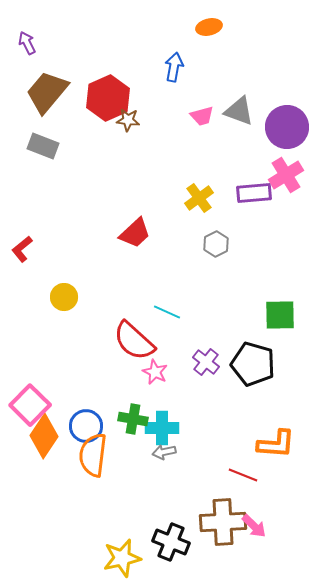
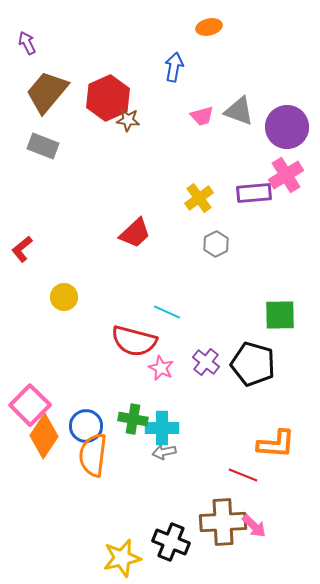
red semicircle: rotated 27 degrees counterclockwise
pink star: moved 6 px right, 4 px up
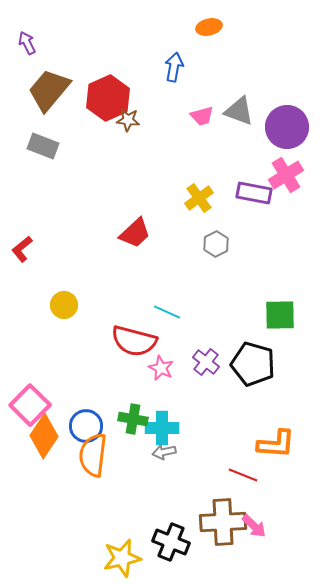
brown trapezoid: moved 2 px right, 2 px up
purple rectangle: rotated 16 degrees clockwise
yellow circle: moved 8 px down
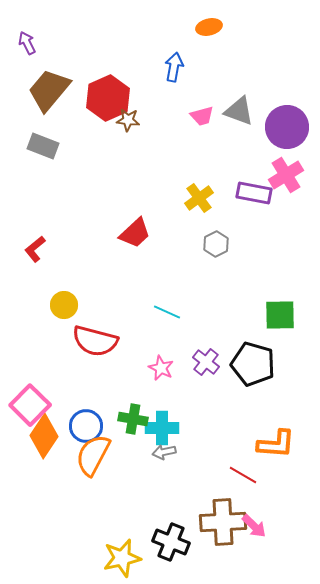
red L-shape: moved 13 px right
red semicircle: moved 39 px left
orange semicircle: rotated 21 degrees clockwise
red line: rotated 8 degrees clockwise
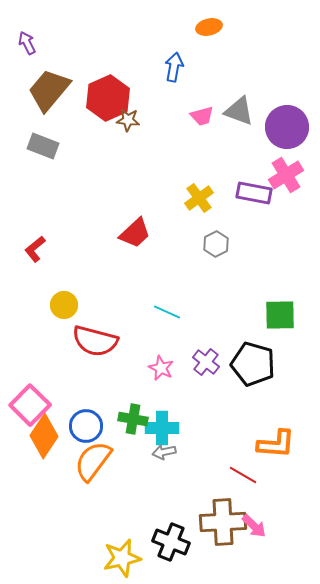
orange semicircle: moved 6 px down; rotated 9 degrees clockwise
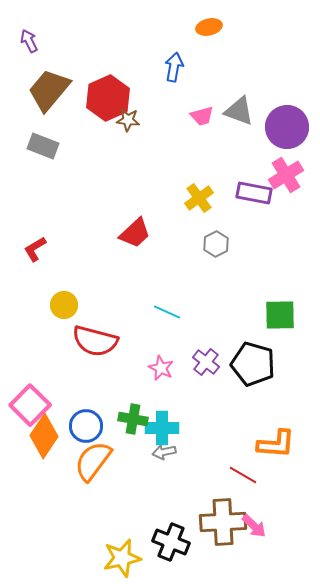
purple arrow: moved 2 px right, 2 px up
red L-shape: rotated 8 degrees clockwise
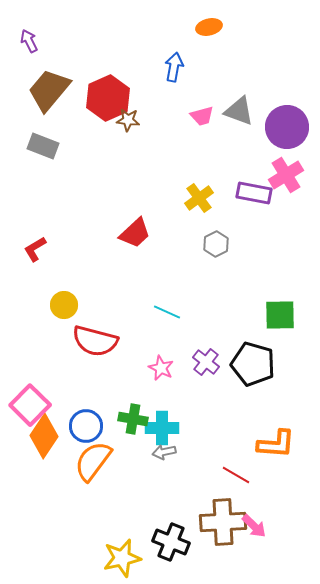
red line: moved 7 px left
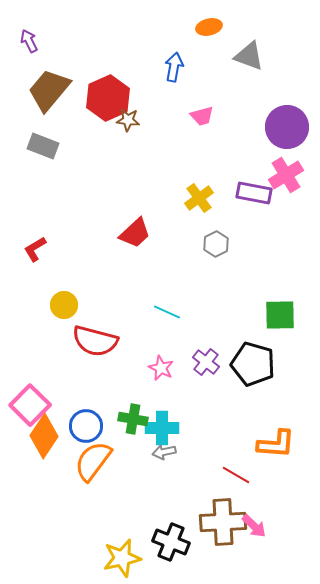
gray triangle: moved 10 px right, 55 px up
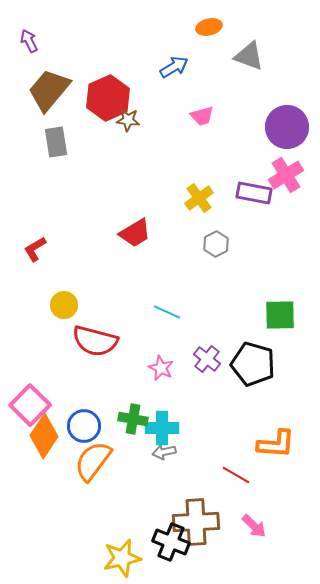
blue arrow: rotated 48 degrees clockwise
gray rectangle: moved 13 px right, 4 px up; rotated 60 degrees clockwise
red trapezoid: rotated 12 degrees clockwise
purple cross: moved 1 px right, 3 px up
blue circle: moved 2 px left
brown cross: moved 27 px left
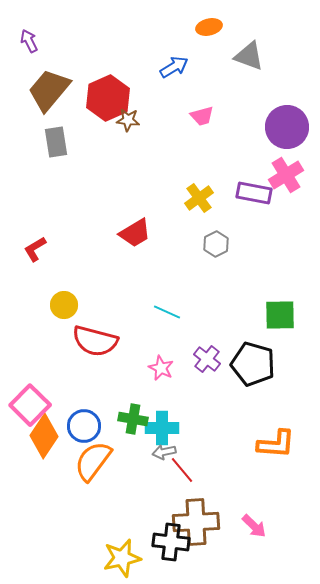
red line: moved 54 px left, 5 px up; rotated 20 degrees clockwise
black cross: rotated 15 degrees counterclockwise
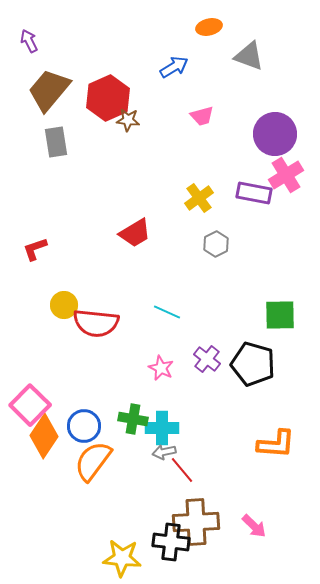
purple circle: moved 12 px left, 7 px down
red L-shape: rotated 12 degrees clockwise
red semicircle: moved 1 px right, 18 px up; rotated 9 degrees counterclockwise
yellow star: rotated 18 degrees clockwise
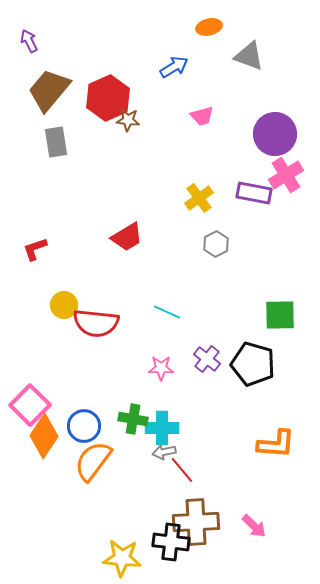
red trapezoid: moved 8 px left, 4 px down
pink star: rotated 25 degrees counterclockwise
